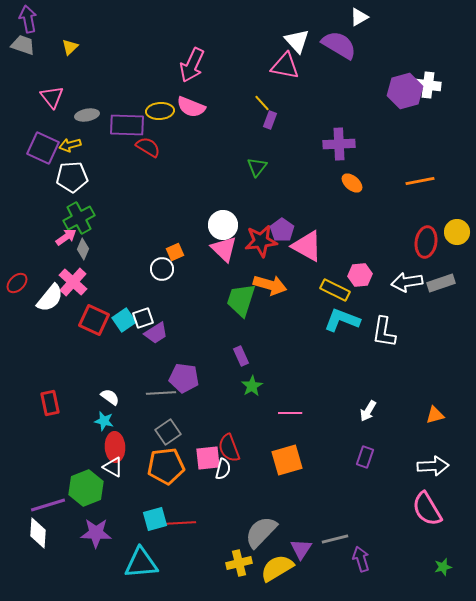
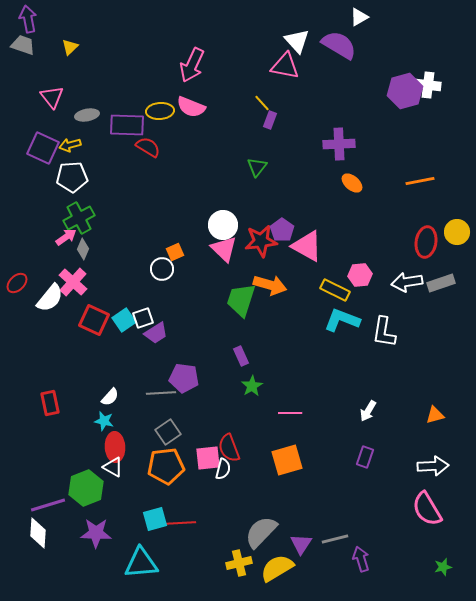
white semicircle at (110, 397): rotated 96 degrees clockwise
purple triangle at (301, 549): moved 5 px up
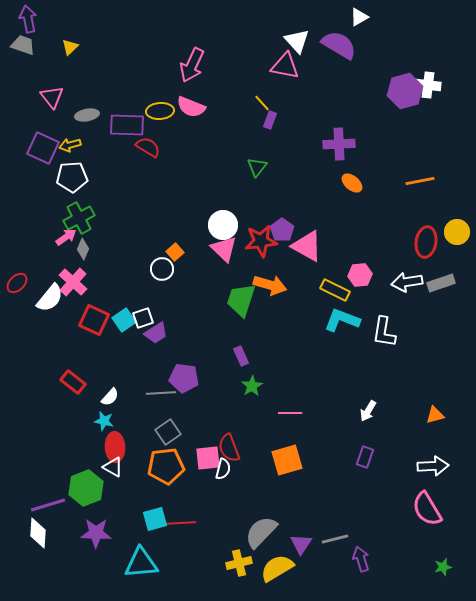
orange square at (175, 252): rotated 18 degrees counterclockwise
red rectangle at (50, 403): moved 23 px right, 21 px up; rotated 40 degrees counterclockwise
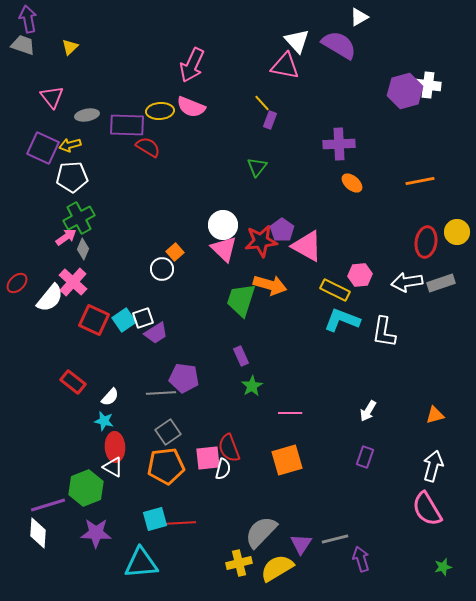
white arrow at (433, 466): rotated 72 degrees counterclockwise
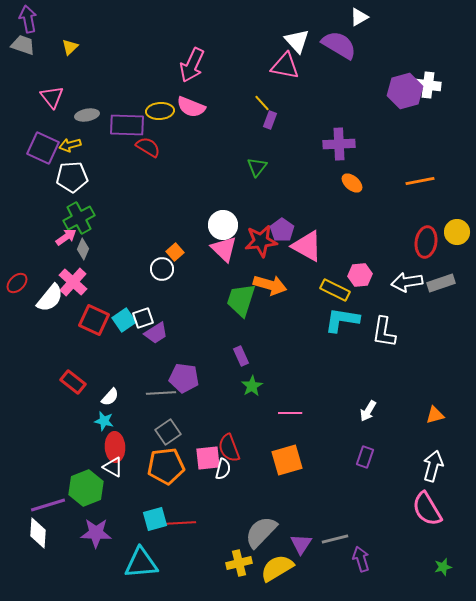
cyan L-shape at (342, 320): rotated 12 degrees counterclockwise
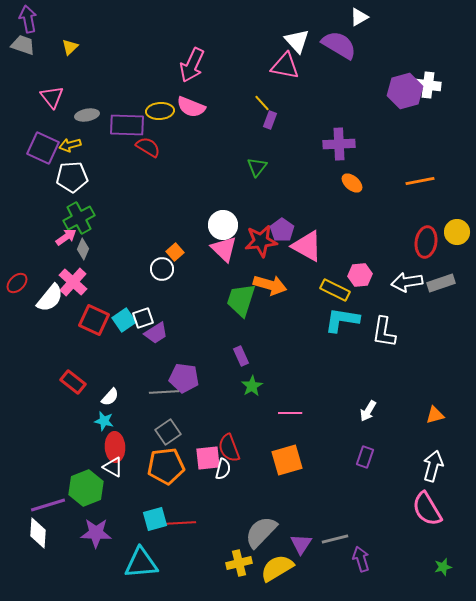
gray line at (161, 393): moved 3 px right, 1 px up
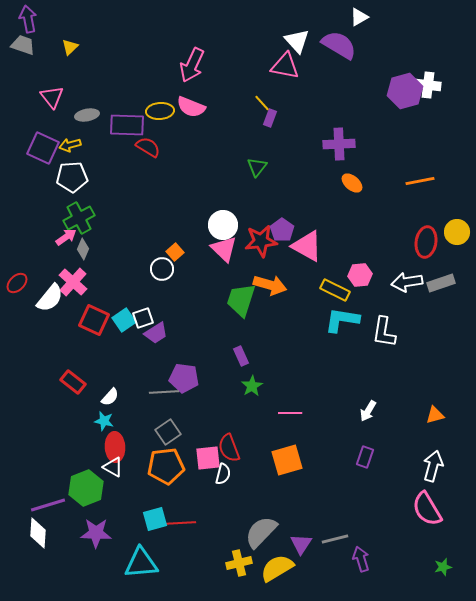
purple rectangle at (270, 120): moved 2 px up
white semicircle at (223, 469): moved 5 px down
